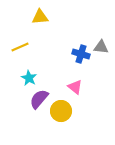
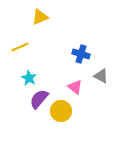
yellow triangle: rotated 18 degrees counterclockwise
gray triangle: moved 29 px down; rotated 21 degrees clockwise
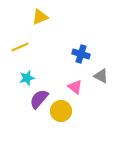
cyan star: moved 2 px left; rotated 28 degrees clockwise
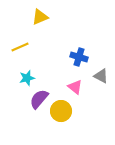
blue cross: moved 2 px left, 3 px down
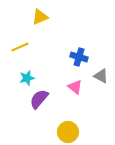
yellow circle: moved 7 px right, 21 px down
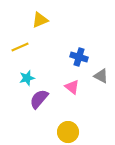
yellow triangle: moved 3 px down
pink triangle: moved 3 px left
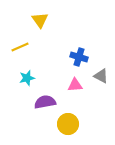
yellow triangle: rotated 42 degrees counterclockwise
pink triangle: moved 3 px right, 2 px up; rotated 42 degrees counterclockwise
purple semicircle: moved 6 px right, 3 px down; rotated 40 degrees clockwise
yellow circle: moved 8 px up
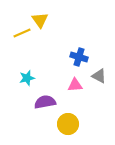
yellow line: moved 2 px right, 14 px up
gray triangle: moved 2 px left
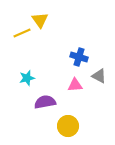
yellow circle: moved 2 px down
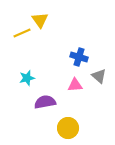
gray triangle: rotated 14 degrees clockwise
yellow circle: moved 2 px down
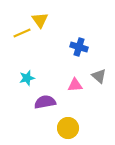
blue cross: moved 10 px up
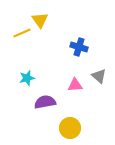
yellow circle: moved 2 px right
